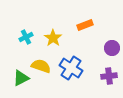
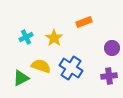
orange rectangle: moved 1 px left, 3 px up
yellow star: moved 1 px right
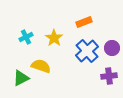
blue cross: moved 16 px right, 17 px up; rotated 15 degrees clockwise
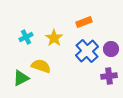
purple circle: moved 1 px left, 1 px down
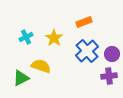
purple circle: moved 1 px right, 5 px down
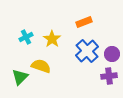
yellow star: moved 2 px left, 1 px down
green triangle: moved 1 px left, 1 px up; rotated 18 degrees counterclockwise
